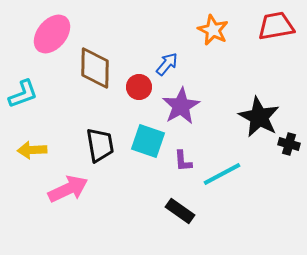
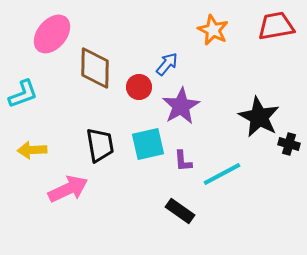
cyan square: moved 3 px down; rotated 32 degrees counterclockwise
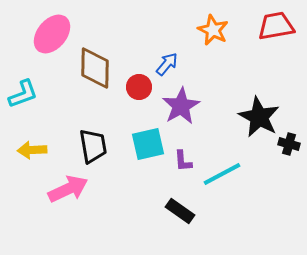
black trapezoid: moved 7 px left, 1 px down
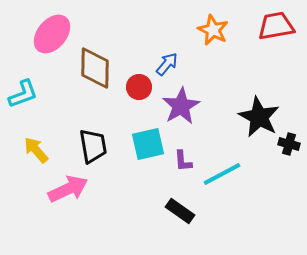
yellow arrow: moved 4 px right; rotated 52 degrees clockwise
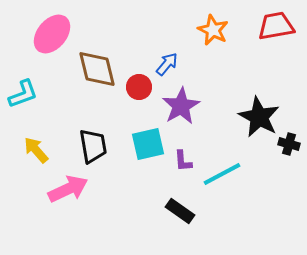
brown diamond: moved 2 px right, 1 px down; rotated 15 degrees counterclockwise
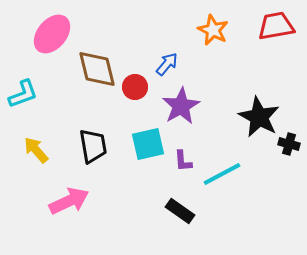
red circle: moved 4 px left
pink arrow: moved 1 px right, 12 px down
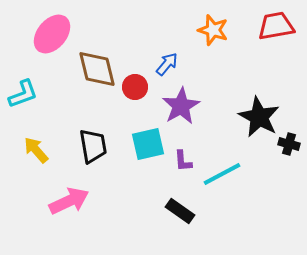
orange star: rotated 8 degrees counterclockwise
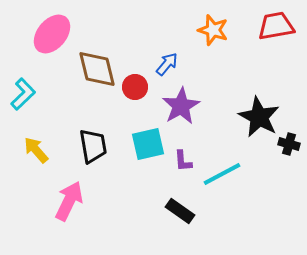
cyan L-shape: rotated 24 degrees counterclockwise
pink arrow: rotated 39 degrees counterclockwise
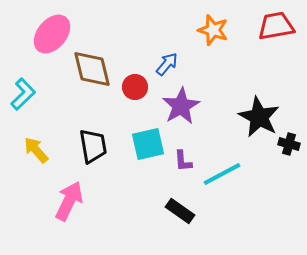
brown diamond: moved 5 px left
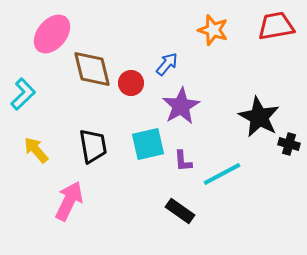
red circle: moved 4 px left, 4 px up
